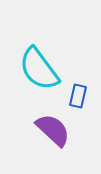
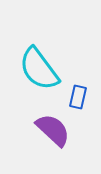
blue rectangle: moved 1 px down
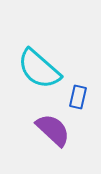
cyan semicircle: rotated 12 degrees counterclockwise
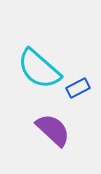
blue rectangle: moved 9 px up; rotated 50 degrees clockwise
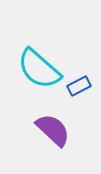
blue rectangle: moved 1 px right, 2 px up
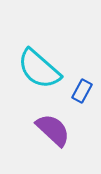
blue rectangle: moved 3 px right, 5 px down; rotated 35 degrees counterclockwise
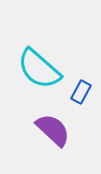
blue rectangle: moved 1 px left, 1 px down
